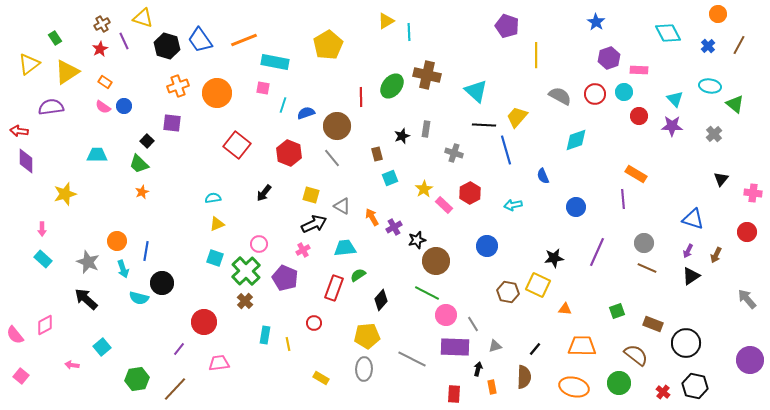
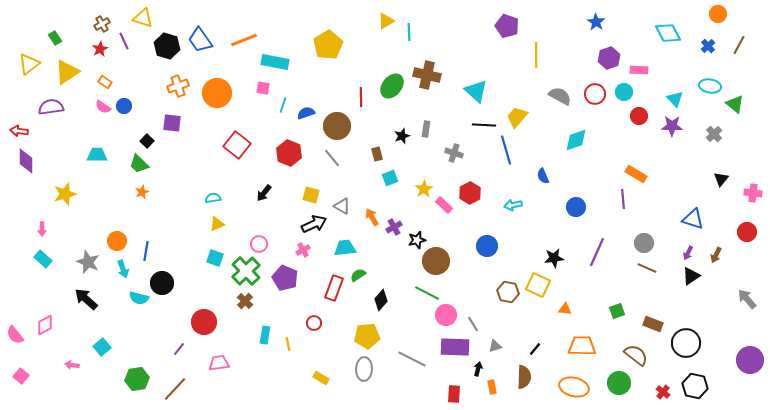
purple arrow at (688, 251): moved 2 px down
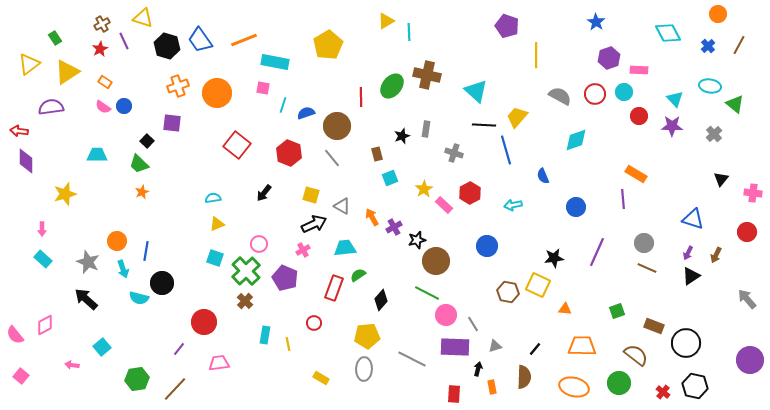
brown rectangle at (653, 324): moved 1 px right, 2 px down
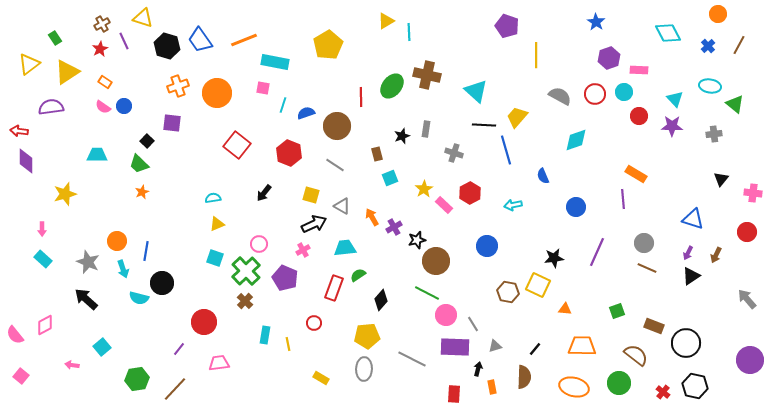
gray cross at (714, 134): rotated 35 degrees clockwise
gray line at (332, 158): moved 3 px right, 7 px down; rotated 18 degrees counterclockwise
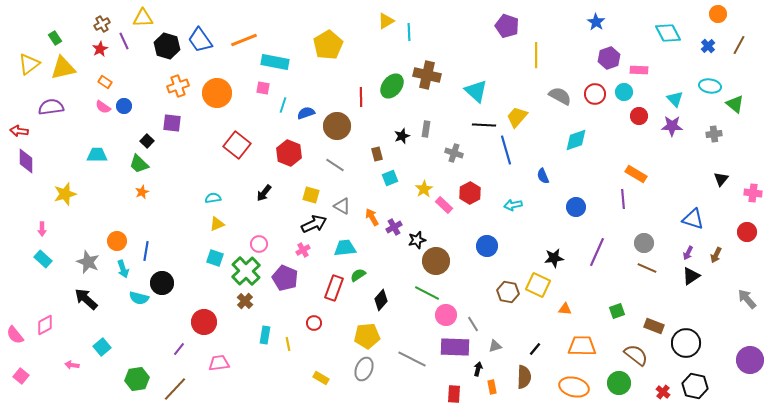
yellow triangle at (143, 18): rotated 20 degrees counterclockwise
yellow triangle at (67, 72): moved 4 px left, 4 px up; rotated 20 degrees clockwise
gray ellipse at (364, 369): rotated 20 degrees clockwise
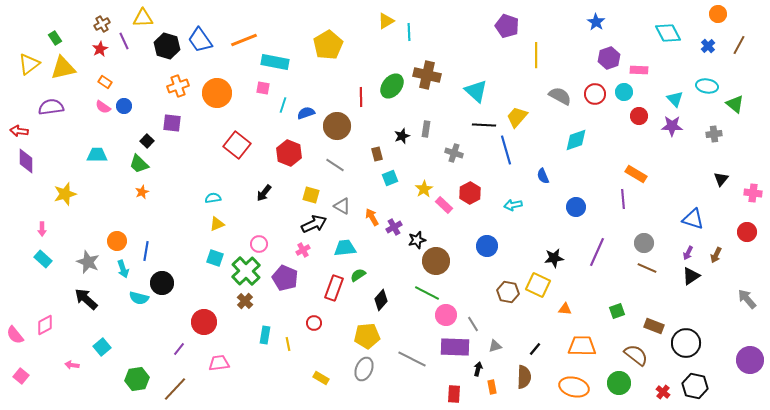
cyan ellipse at (710, 86): moved 3 px left
